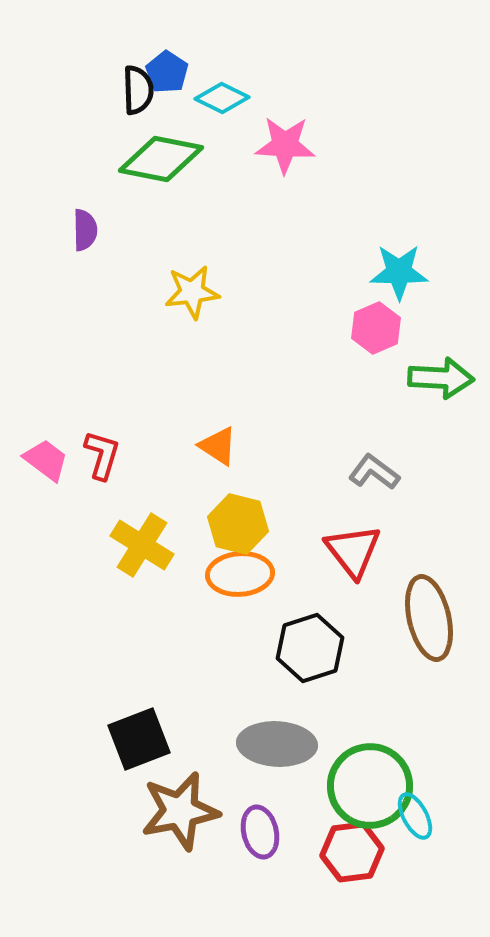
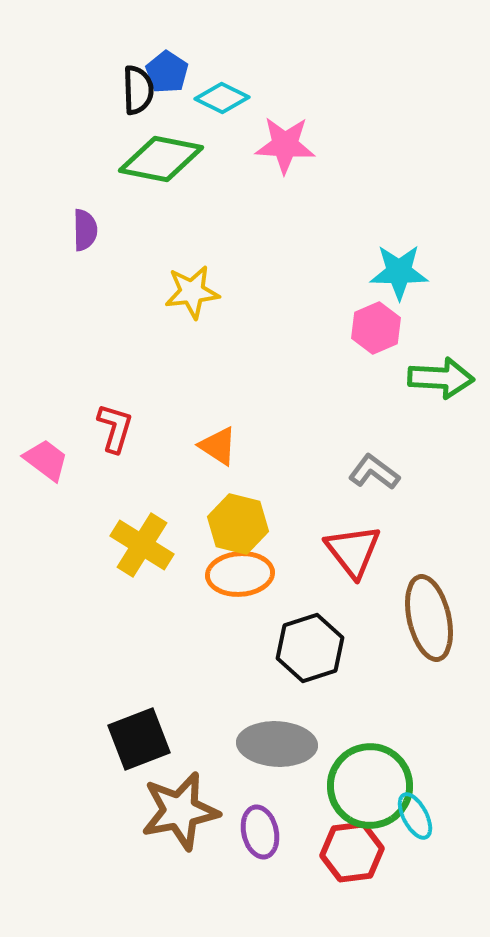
red L-shape: moved 13 px right, 27 px up
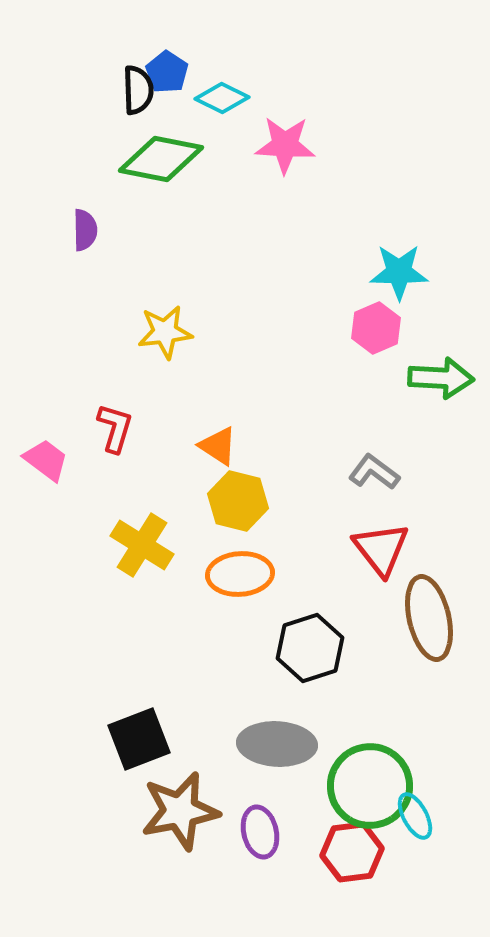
yellow star: moved 27 px left, 40 px down
yellow hexagon: moved 23 px up
red triangle: moved 28 px right, 2 px up
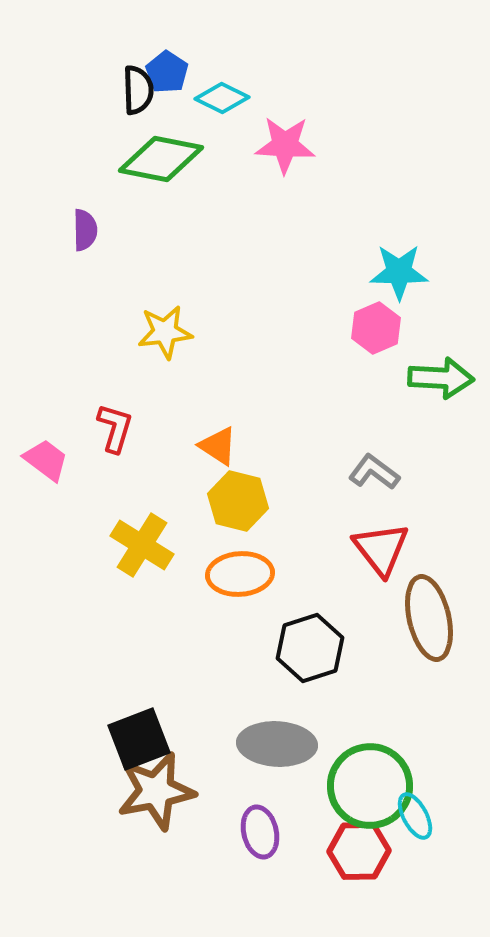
brown star: moved 24 px left, 20 px up
red hexagon: moved 7 px right, 1 px up; rotated 6 degrees clockwise
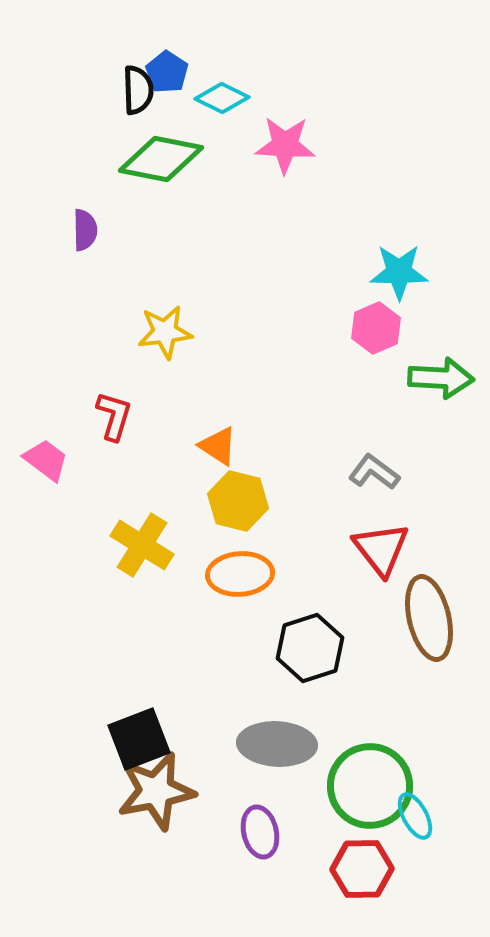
red L-shape: moved 1 px left, 12 px up
red hexagon: moved 3 px right, 18 px down
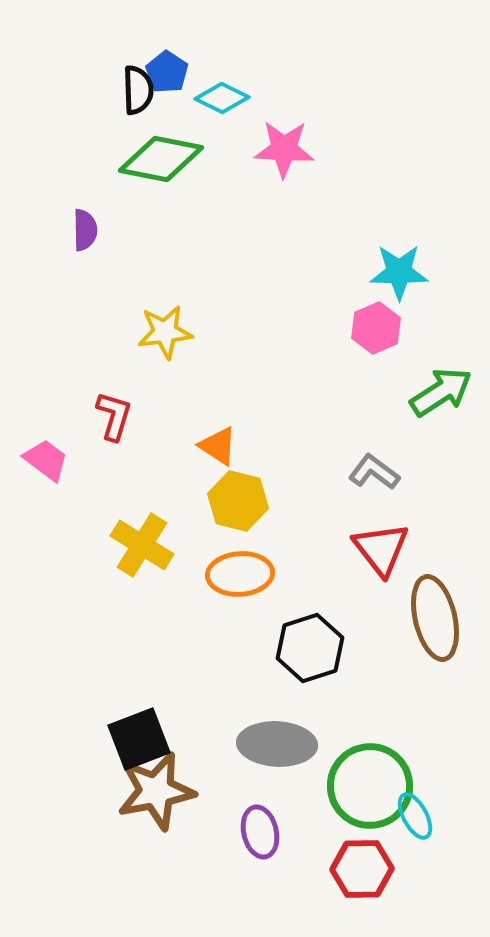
pink star: moved 1 px left, 4 px down
green arrow: moved 14 px down; rotated 36 degrees counterclockwise
brown ellipse: moved 6 px right
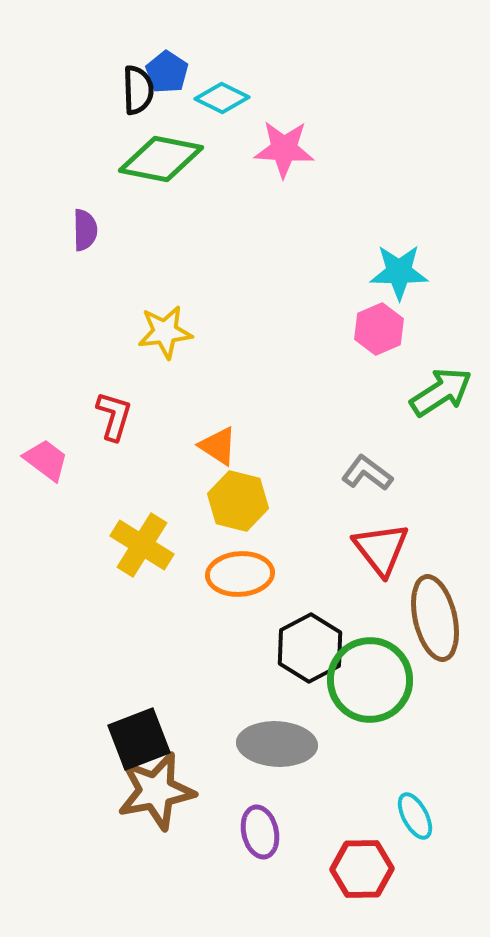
pink hexagon: moved 3 px right, 1 px down
gray L-shape: moved 7 px left, 1 px down
black hexagon: rotated 10 degrees counterclockwise
green circle: moved 106 px up
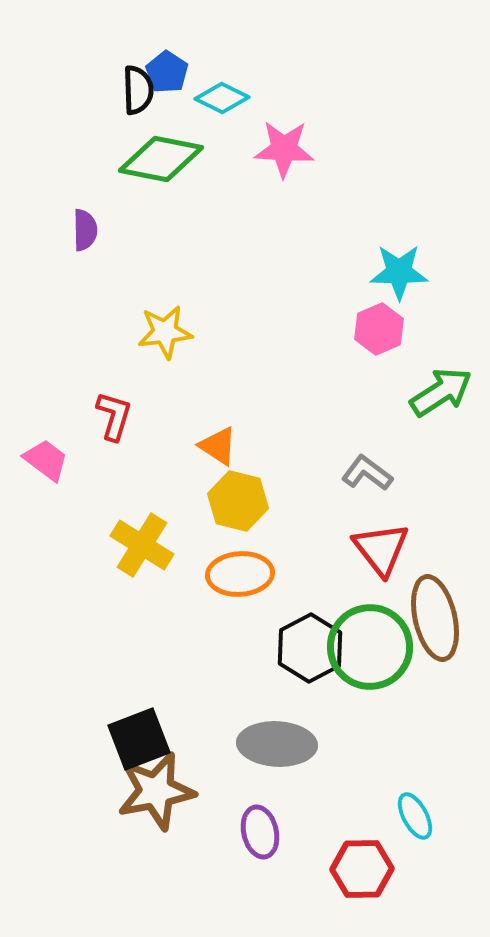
green circle: moved 33 px up
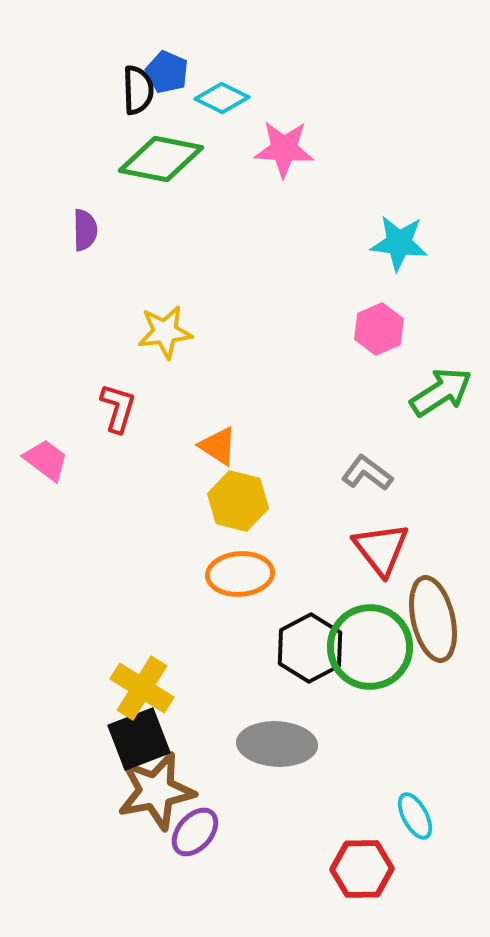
blue pentagon: rotated 9 degrees counterclockwise
cyan star: moved 29 px up; rotated 6 degrees clockwise
red L-shape: moved 4 px right, 8 px up
yellow cross: moved 143 px down
brown ellipse: moved 2 px left, 1 px down
purple ellipse: moved 65 px left; rotated 54 degrees clockwise
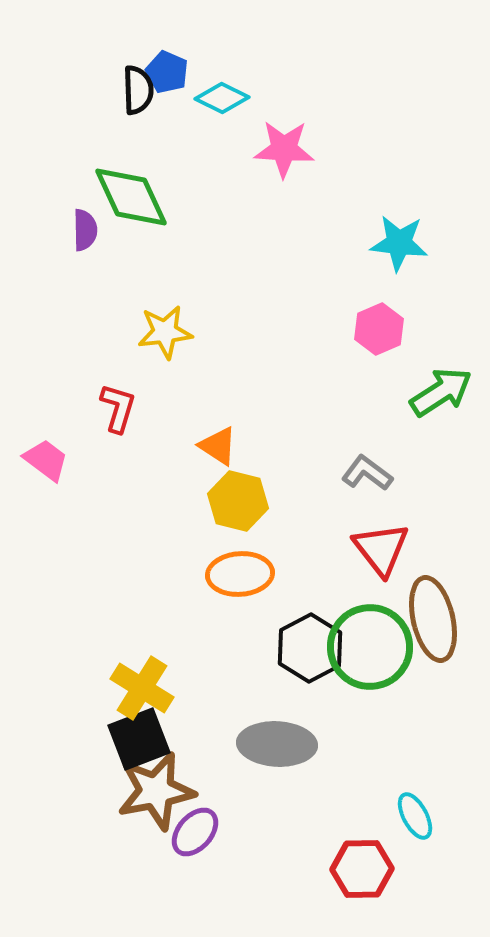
green diamond: moved 30 px left, 38 px down; rotated 54 degrees clockwise
